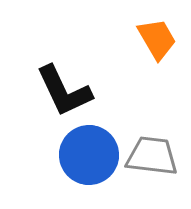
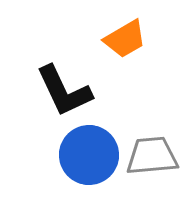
orange trapezoid: moved 32 px left; rotated 90 degrees clockwise
gray trapezoid: rotated 12 degrees counterclockwise
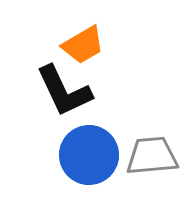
orange trapezoid: moved 42 px left, 6 px down
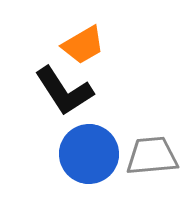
black L-shape: rotated 8 degrees counterclockwise
blue circle: moved 1 px up
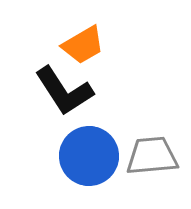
blue circle: moved 2 px down
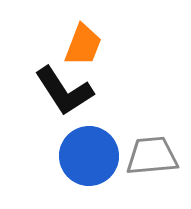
orange trapezoid: rotated 39 degrees counterclockwise
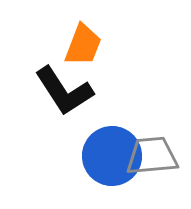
blue circle: moved 23 px right
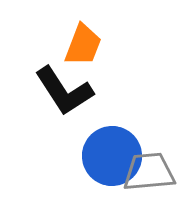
gray trapezoid: moved 3 px left, 16 px down
